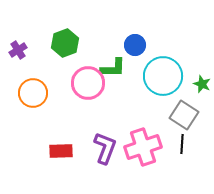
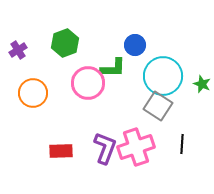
gray square: moved 26 px left, 9 px up
pink cross: moved 7 px left
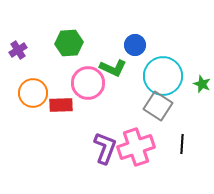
green hexagon: moved 4 px right; rotated 16 degrees clockwise
green L-shape: rotated 24 degrees clockwise
red rectangle: moved 46 px up
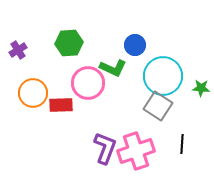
green star: moved 1 px left, 4 px down; rotated 18 degrees counterclockwise
pink cross: moved 4 px down
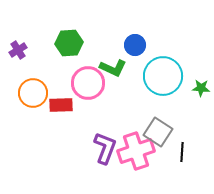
gray square: moved 26 px down
black line: moved 8 px down
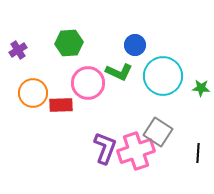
green L-shape: moved 6 px right, 4 px down
black line: moved 16 px right, 1 px down
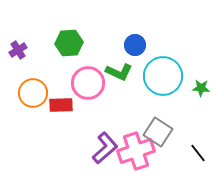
purple L-shape: rotated 28 degrees clockwise
black line: rotated 42 degrees counterclockwise
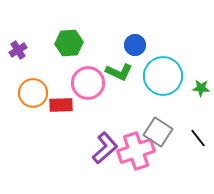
black line: moved 15 px up
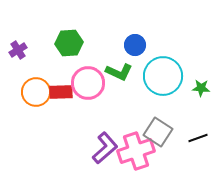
orange circle: moved 3 px right, 1 px up
red rectangle: moved 13 px up
black line: rotated 72 degrees counterclockwise
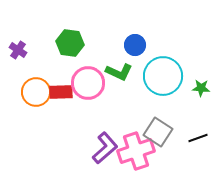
green hexagon: moved 1 px right; rotated 12 degrees clockwise
purple cross: rotated 24 degrees counterclockwise
